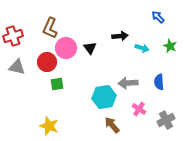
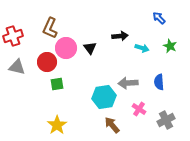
blue arrow: moved 1 px right, 1 px down
yellow star: moved 8 px right, 1 px up; rotated 18 degrees clockwise
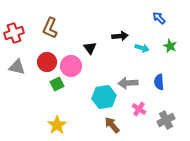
red cross: moved 1 px right, 3 px up
pink circle: moved 5 px right, 18 px down
green square: rotated 16 degrees counterclockwise
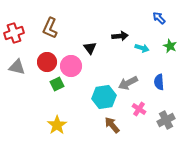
gray arrow: rotated 24 degrees counterclockwise
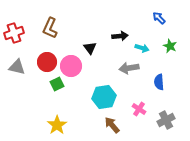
gray arrow: moved 1 px right, 15 px up; rotated 18 degrees clockwise
